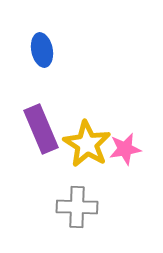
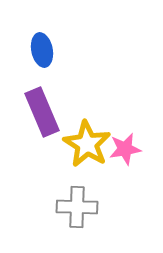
purple rectangle: moved 1 px right, 17 px up
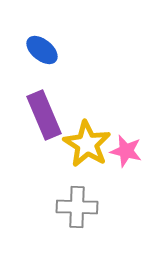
blue ellipse: rotated 40 degrees counterclockwise
purple rectangle: moved 2 px right, 3 px down
pink star: moved 1 px right, 2 px down; rotated 24 degrees clockwise
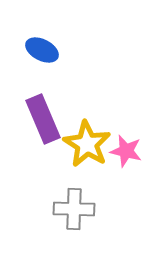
blue ellipse: rotated 12 degrees counterclockwise
purple rectangle: moved 1 px left, 4 px down
gray cross: moved 3 px left, 2 px down
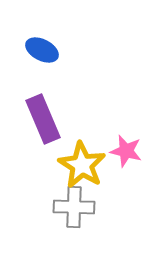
yellow star: moved 5 px left, 21 px down
gray cross: moved 2 px up
